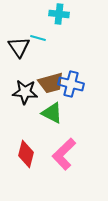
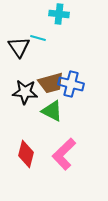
green triangle: moved 2 px up
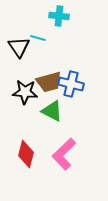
cyan cross: moved 2 px down
brown trapezoid: moved 2 px left, 1 px up
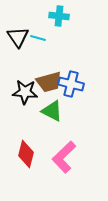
black triangle: moved 1 px left, 10 px up
pink L-shape: moved 3 px down
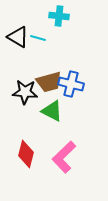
black triangle: rotated 25 degrees counterclockwise
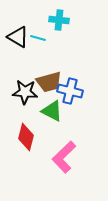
cyan cross: moved 4 px down
blue cross: moved 1 px left, 7 px down
red diamond: moved 17 px up
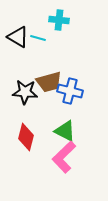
green triangle: moved 13 px right, 20 px down
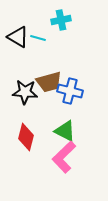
cyan cross: moved 2 px right; rotated 18 degrees counterclockwise
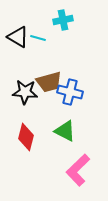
cyan cross: moved 2 px right
blue cross: moved 1 px down
pink L-shape: moved 14 px right, 13 px down
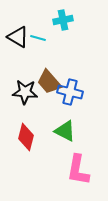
brown trapezoid: rotated 64 degrees clockwise
pink L-shape: rotated 36 degrees counterclockwise
